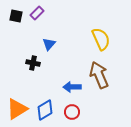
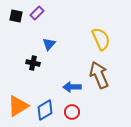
orange triangle: moved 1 px right, 3 px up
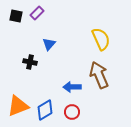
black cross: moved 3 px left, 1 px up
orange triangle: rotated 10 degrees clockwise
